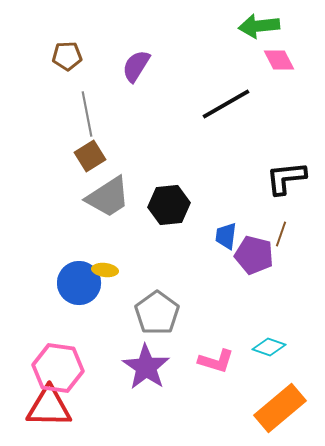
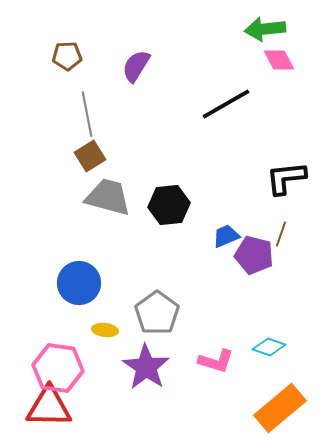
green arrow: moved 6 px right, 3 px down
gray trapezoid: rotated 132 degrees counterclockwise
blue trapezoid: rotated 60 degrees clockwise
yellow ellipse: moved 60 px down
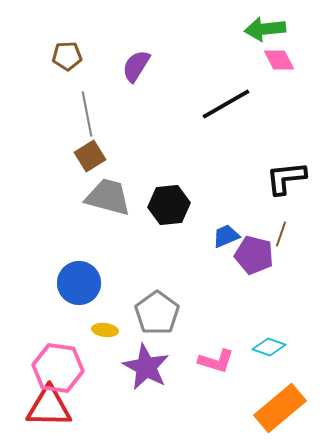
purple star: rotated 6 degrees counterclockwise
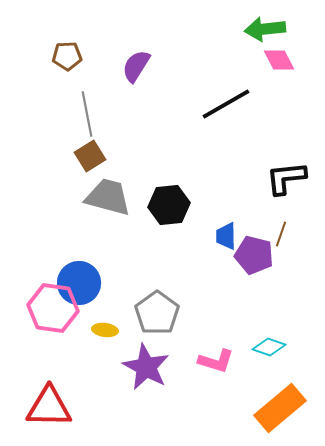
blue trapezoid: rotated 68 degrees counterclockwise
pink hexagon: moved 5 px left, 60 px up
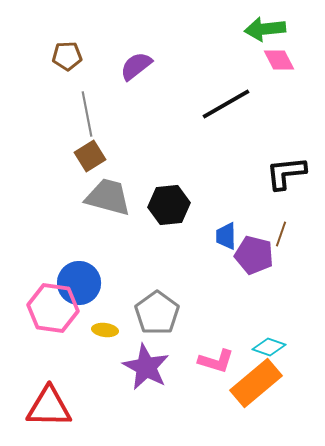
purple semicircle: rotated 20 degrees clockwise
black L-shape: moved 5 px up
orange rectangle: moved 24 px left, 25 px up
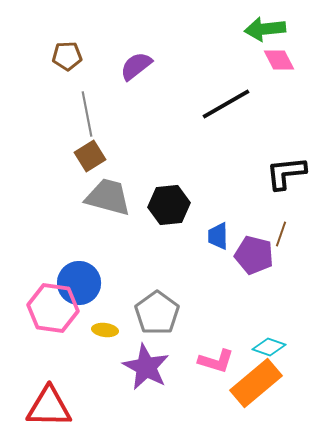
blue trapezoid: moved 8 px left
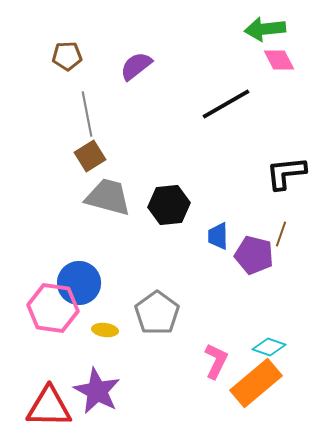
pink L-shape: rotated 81 degrees counterclockwise
purple star: moved 49 px left, 24 px down
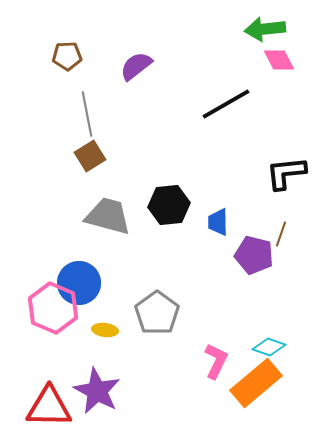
gray trapezoid: moved 19 px down
blue trapezoid: moved 14 px up
pink hexagon: rotated 15 degrees clockwise
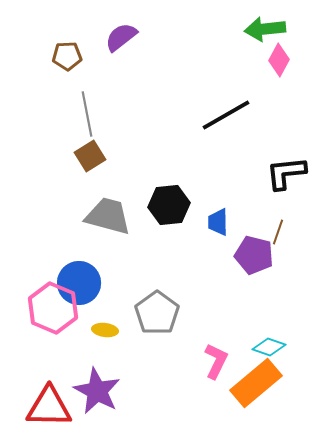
pink diamond: rotated 56 degrees clockwise
purple semicircle: moved 15 px left, 29 px up
black line: moved 11 px down
brown line: moved 3 px left, 2 px up
